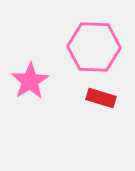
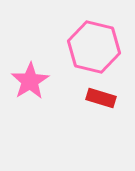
pink hexagon: rotated 12 degrees clockwise
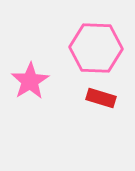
pink hexagon: moved 2 px right, 1 px down; rotated 12 degrees counterclockwise
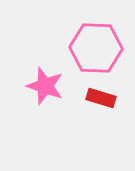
pink star: moved 15 px right, 5 px down; rotated 21 degrees counterclockwise
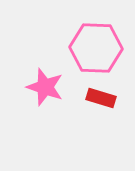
pink star: moved 1 px down
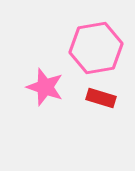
pink hexagon: rotated 12 degrees counterclockwise
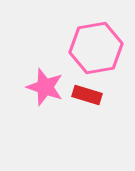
red rectangle: moved 14 px left, 3 px up
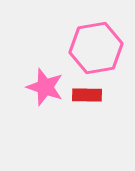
red rectangle: rotated 16 degrees counterclockwise
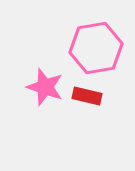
red rectangle: moved 1 px down; rotated 12 degrees clockwise
